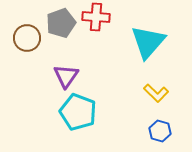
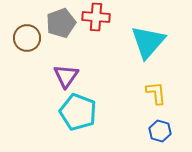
yellow L-shape: rotated 140 degrees counterclockwise
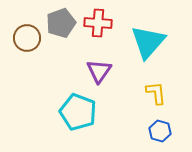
red cross: moved 2 px right, 6 px down
purple triangle: moved 33 px right, 5 px up
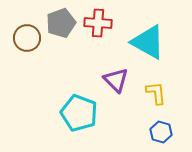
cyan triangle: rotated 42 degrees counterclockwise
purple triangle: moved 17 px right, 9 px down; rotated 20 degrees counterclockwise
cyan pentagon: moved 1 px right, 1 px down
blue hexagon: moved 1 px right, 1 px down
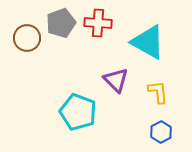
yellow L-shape: moved 2 px right, 1 px up
cyan pentagon: moved 1 px left, 1 px up
blue hexagon: rotated 15 degrees clockwise
